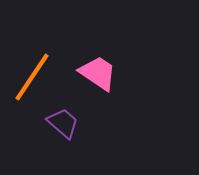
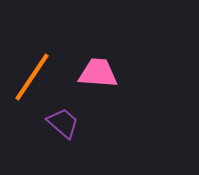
pink trapezoid: rotated 30 degrees counterclockwise
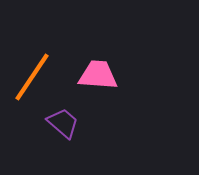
pink trapezoid: moved 2 px down
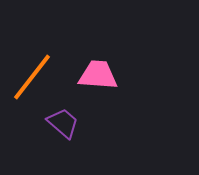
orange line: rotated 4 degrees clockwise
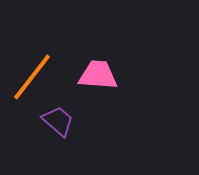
purple trapezoid: moved 5 px left, 2 px up
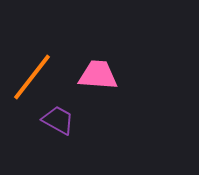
purple trapezoid: moved 1 px up; rotated 12 degrees counterclockwise
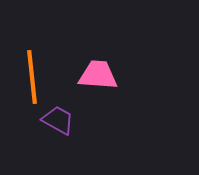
orange line: rotated 44 degrees counterclockwise
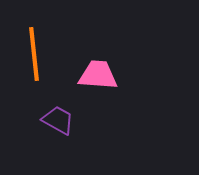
orange line: moved 2 px right, 23 px up
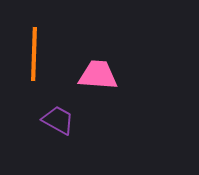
orange line: rotated 8 degrees clockwise
